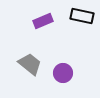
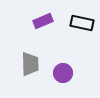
black rectangle: moved 7 px down
gray trapezoid: rotated 50 degrees clockwise
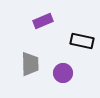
black rectangle: moved 18 px down
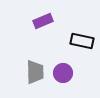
gray trapezoid: moved 5 px right, 8 px down
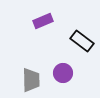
black rectangle: rotated 25 degrees clockwise
gray trapezoid: moved 4 px left, 8 px down
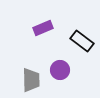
purple rectangle: moved 7 px down
purple circle: moved 3 px left, 3 px up
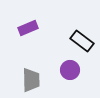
purple rectangle: moved 15 px left
purple circle: moved 10 px right
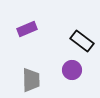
purple rectangle: moved 1 px left, 1 px down
purple circle: moved 2 px right
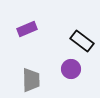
purple circle: moved 1 px left, 1 px up
